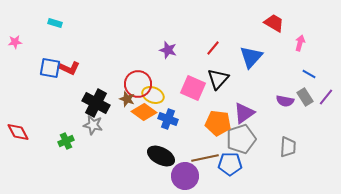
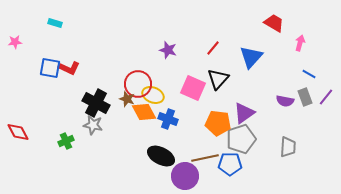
gray rectangle: rotated 12 degrees clockwise
orange diamond: rotated 25 degrees clockwise
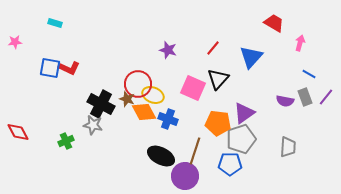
black cross: moved 5 px right, 1 px down
brown line: moved 10 px left, 7 px up; rotated 60 degrees counterclockwise
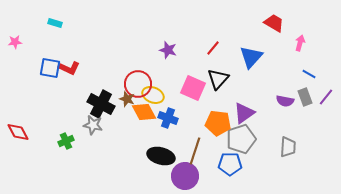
blue cross: moved 1 px up
black ellipse: rotated 12 degrees counterclockwise
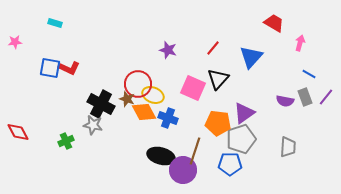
purple circle: moved 2 px left, 6 px up
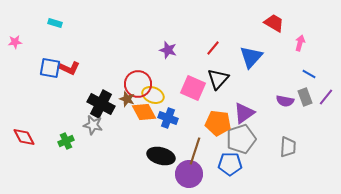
red diamond: moved 6 px right, 5 px down
purple circle: moved 6 px right, 4 px down
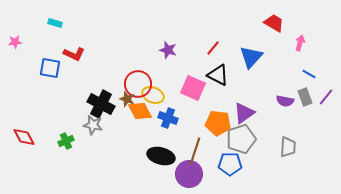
red L-shape: moved 5 px right, 14 px up
black triangle: moved 4 px up; rotated 45 degrees counterclockwise
orange diamond: moved 4 px left, 1 px up
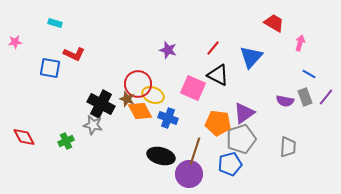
blue pentagon: rotated 15 degrees counterclockwise
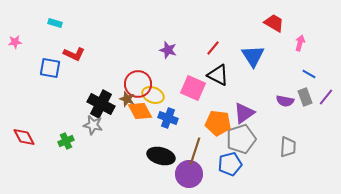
blue triangle: moved 2 px right, 1 px up; rotated 15 degrees counterclockwise
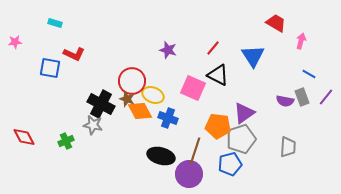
red trapezoid: moved 2 px right
pink arrow: moved 1 px right, 2 px up
red circle: moved 6 px left, 3 px up
gray rectangle: moved 3 px left
orange pentagon: moved 3 px down
